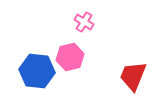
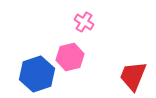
blue hexagon: moved 3 px down; rotated 24 degrees counterclockwise
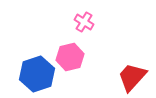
red trapezoid: moved 1 px left, 1 px down; rotated 20 degrees clockwise
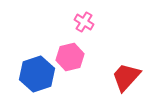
red trapezoid: moved 6 px left
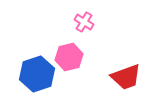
pink hexagon: moved 1 px left
red trapezoid: rotated 152 degrees counterclockwise
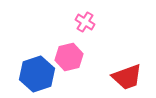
pink cross: moved 1 px right
red trapezoid: moved 1 px right
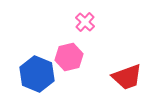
pink cross: rotated 12 degrees clockwise
blue hexagon: rotated 20 degrees counterclockwise
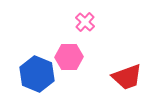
pink hexagon: rotated 12 degrees clockwise
